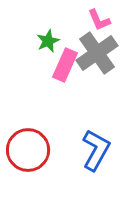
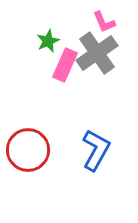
pink L-shape: moved 5 px right, 2 px down
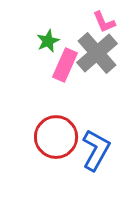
gray cross: rotated 6 degrees counterclockwise
red circle: moved 28 px right, 13 px up
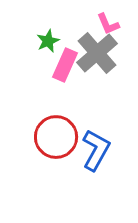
pink L-shape: moved 4 px right, 2 px down
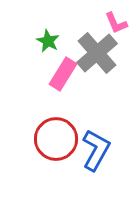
pink L-shape: moved 8 px right, 1 px up
green star: rotated 20 degrees counterclockwise
pink rectangle: moved 2 px left, 9 px down; rotated 8 degrees clockwise
red circle: moved 2 px down
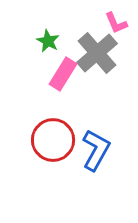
red circle: moved 3 px left, 1 px down
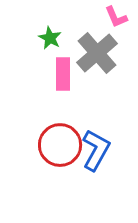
pink L-shape: moved 6 px up
green star: moved 2 px right, 3 px up
pink rectangle: rotated 32 degrees counterclockwise
red circle: moved 7 px right, 5 px down
